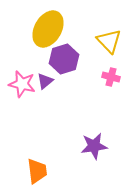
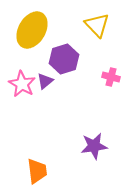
yellow ellipse: moved 16 px left, 1 px down
yellow triangle: moved 12 px left, 16 px up
pink star: rotated 16 degrees clockwise
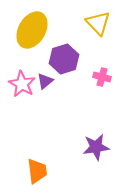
yellow triangle: moved 1 px right, 2 px up
pink cross: moved 9 px left
purple star: moved 2 px right, 1 px down
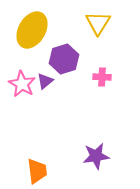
yellow triangle: rotated 16 degrees clockwise
pink cross: rotated 12 degrees counterclockwise
purple star: moved 9 px down
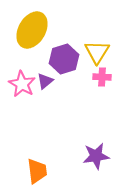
yellow triangle: moved 1 px left, 29 px down
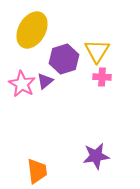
yellow triangle: moved 1 px up
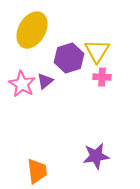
purple hexagon: moved 5 px right, 1 px up
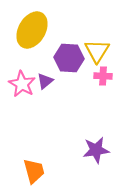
purple hexagon: rotated 20 degrees clockwise
pink cross: moved 1 px right, 1 px up
purple star: moved 6 px up
orange trapezoid: moved 3 px left; rotated 8 degrees counterclockwise
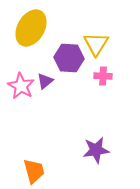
yellow ellipse: moved 1 px left, 2 px up
yellow triangle: moved 1 px left, 7 px up
pink star: moved 1 px left, 2 px down
